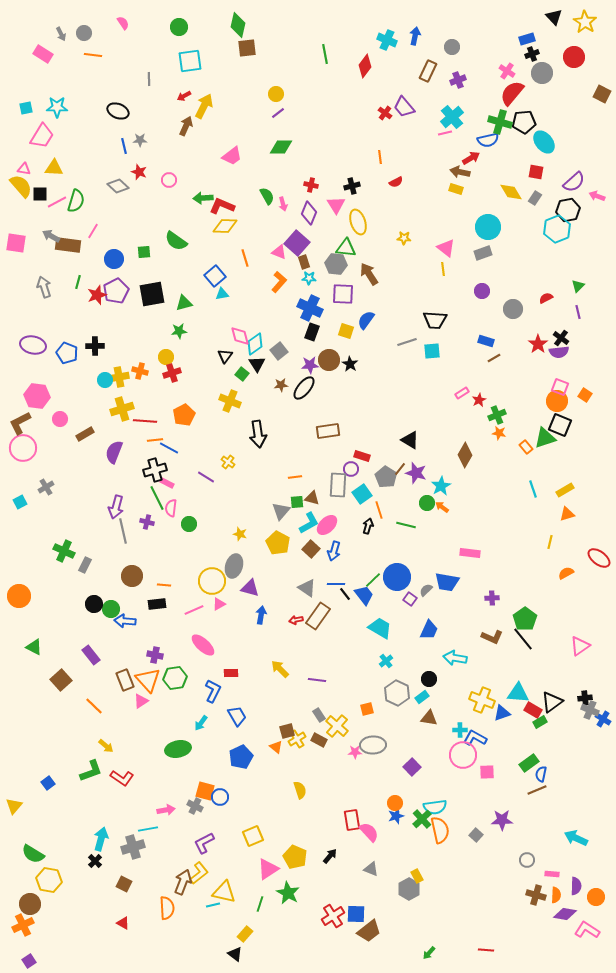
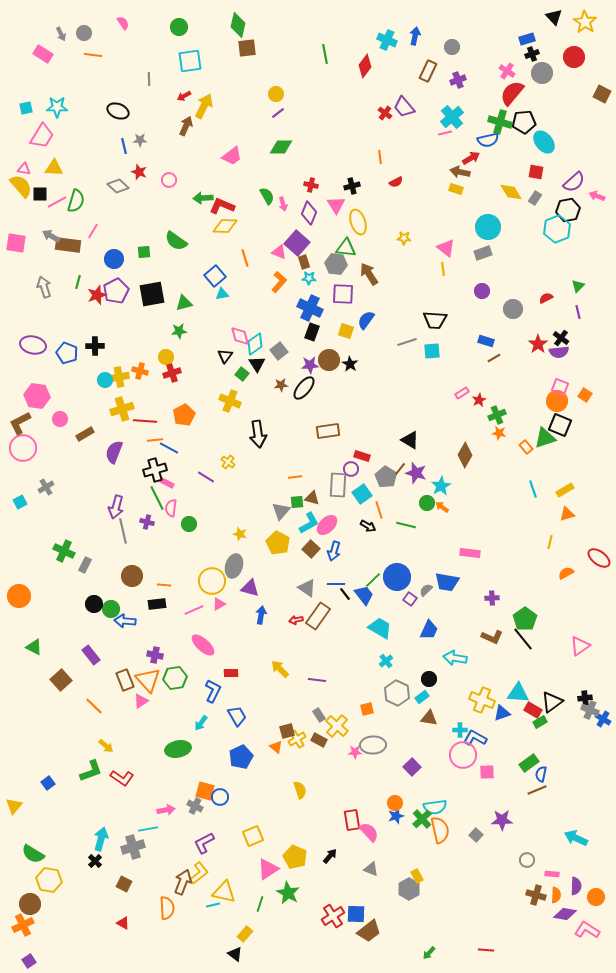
black arrow at (368, 526): rotated 105 degrees clockwise
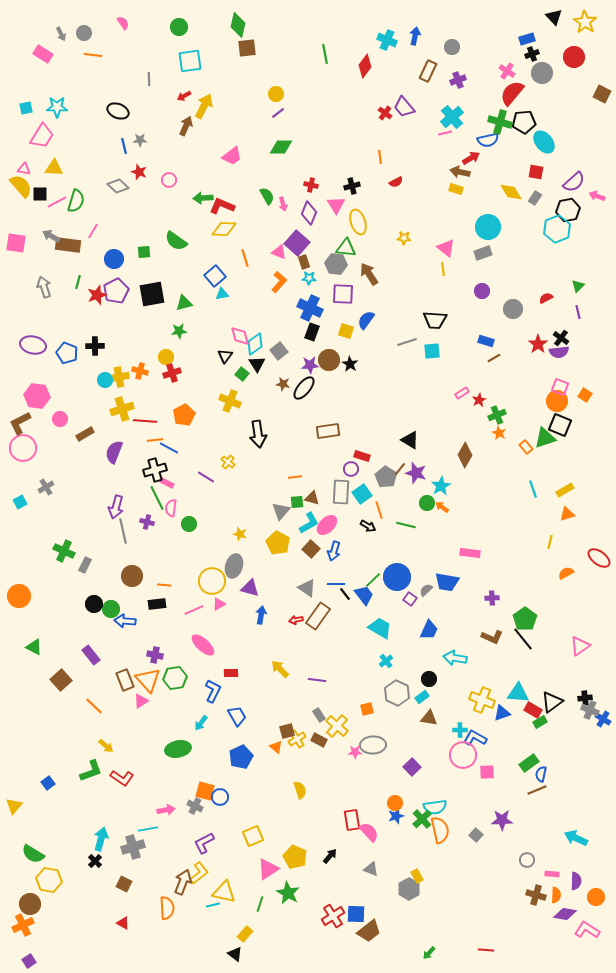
yellow diamond at (225, 226): moved 1 px left, 3 px down
brown star at (281, 385): moved 2 px right, 1 px up; rotated 16 degrees clockwise
orange star at (499, 433): rotated 16 degrees clockwise
gray rectangle at (338, 485): moved 3 px right, 7 px down
purple semicircle at (576, 886): moved 5 px up
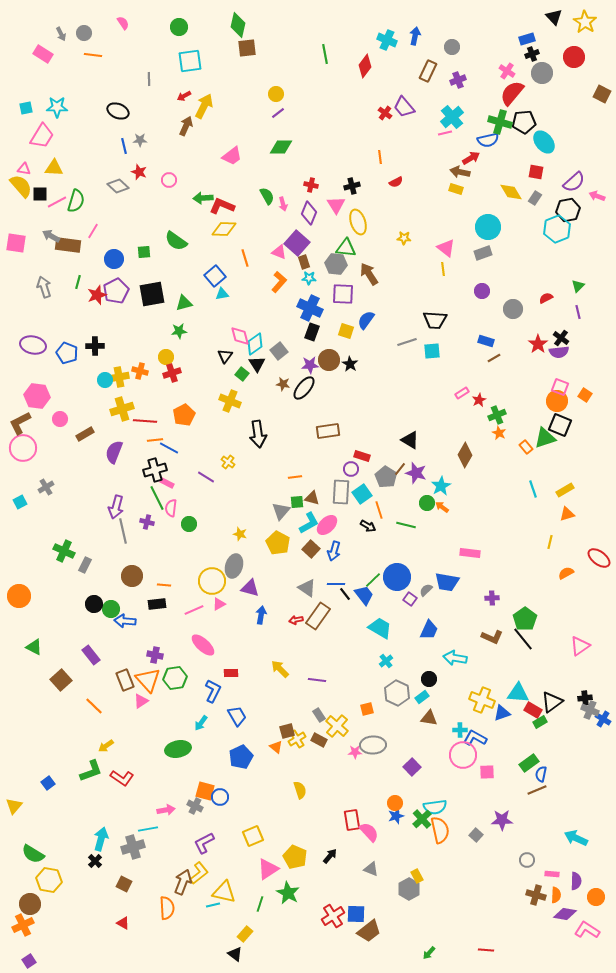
yellow arrow at (106, 746): rotated 105 degrees clockwise
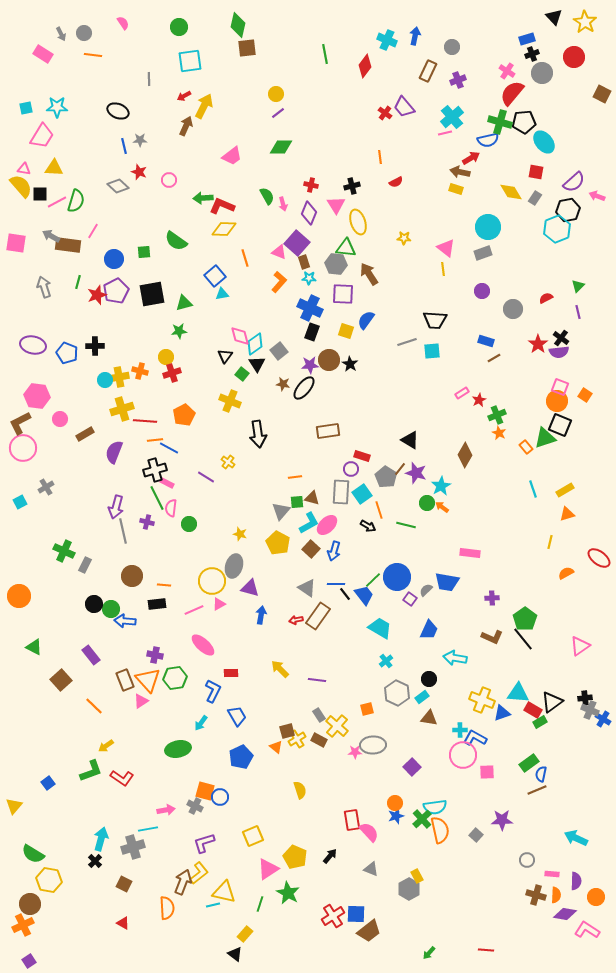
purple L-shape at (204, 843): rotated 10 degrees clockwise
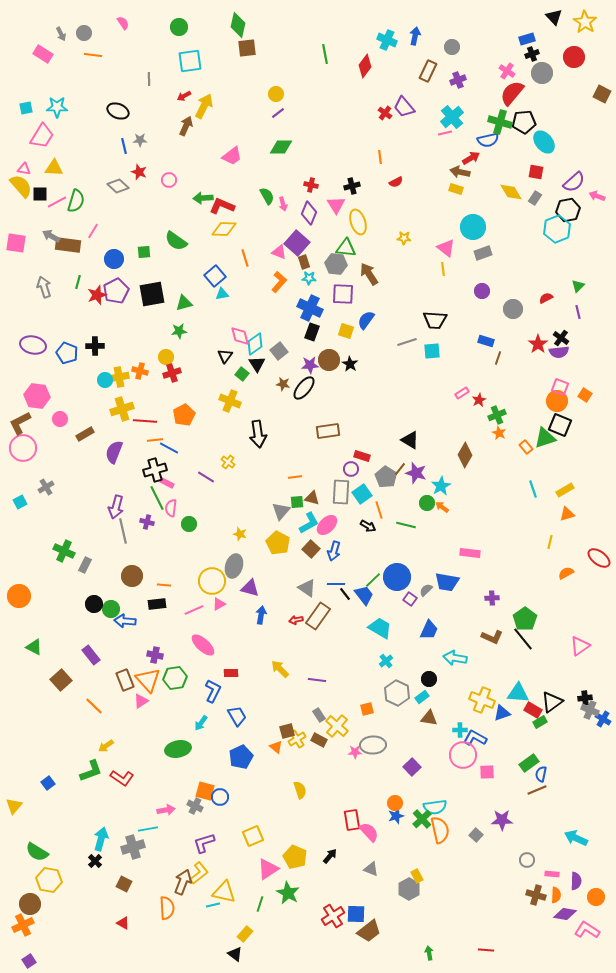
cyan circle at (488, 227): moved 15 px left
brown line at (494, 358): moved 4 px right; rotated 40 degrees counterclockwise
green semicircle at (33, 854): moved 4 px right, 2 px up
green arrow at (429, 953): rotated 128 degrees clockwise
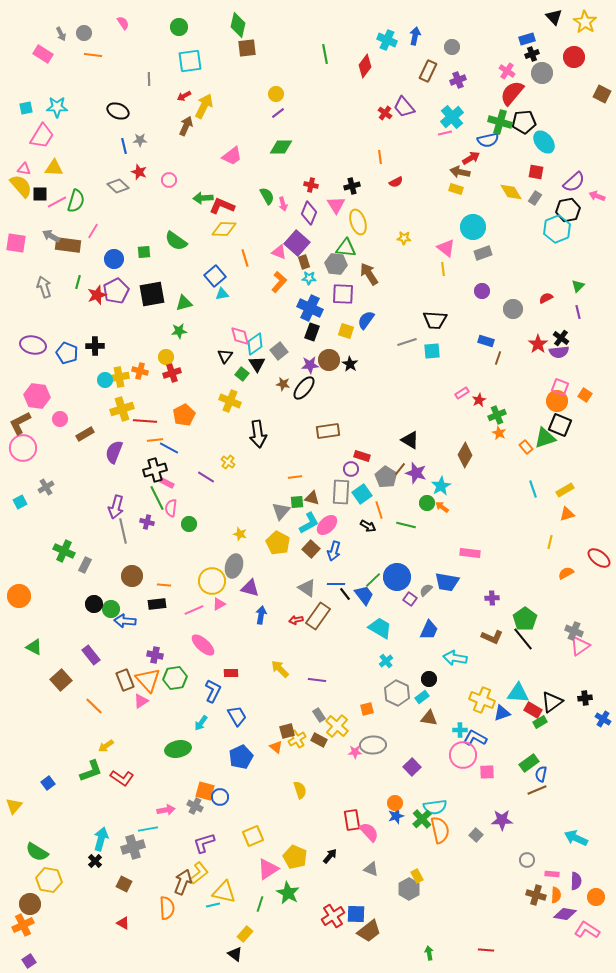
gray cross at (590, 710): moved 16 px left, 79 px up
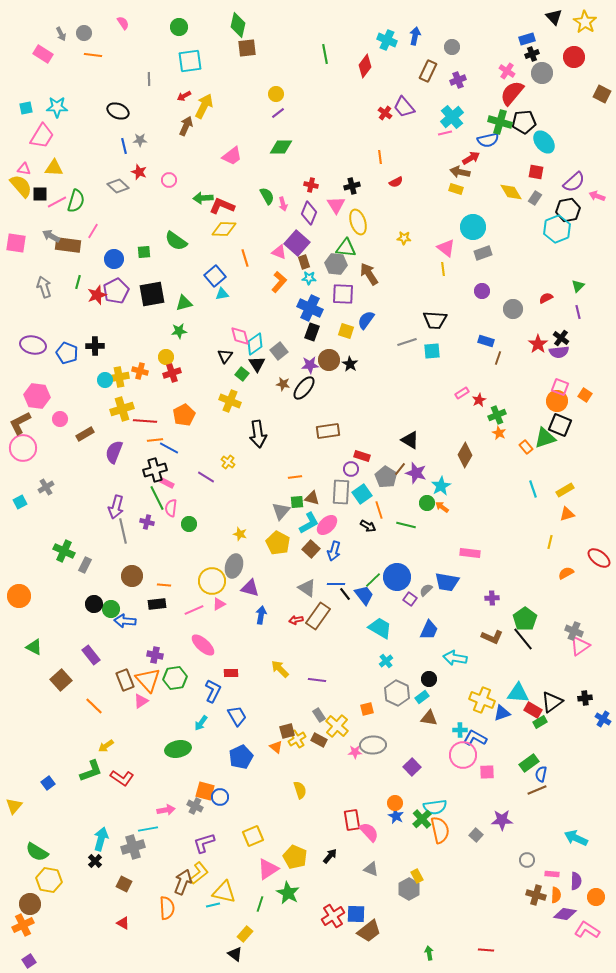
blue star at (396, 816): rotated 28 degrees counterclockwise
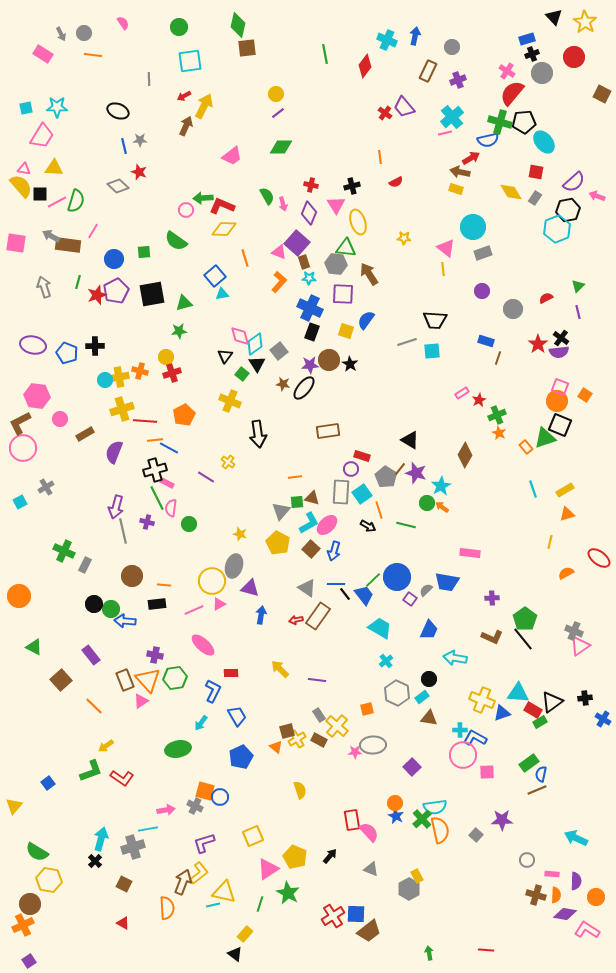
pink circle at (169, 180): moved 17 px right, 30 px down
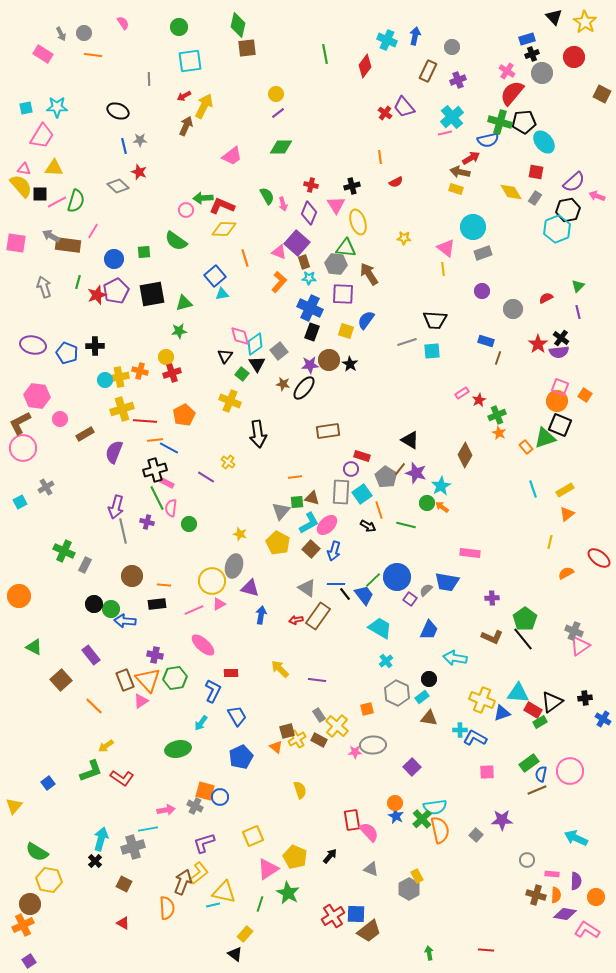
orange triangle at (567, 514): rotated 21 degrees counterclockwise
pink circle at (463, 755): moved 107 px right, 16 px down
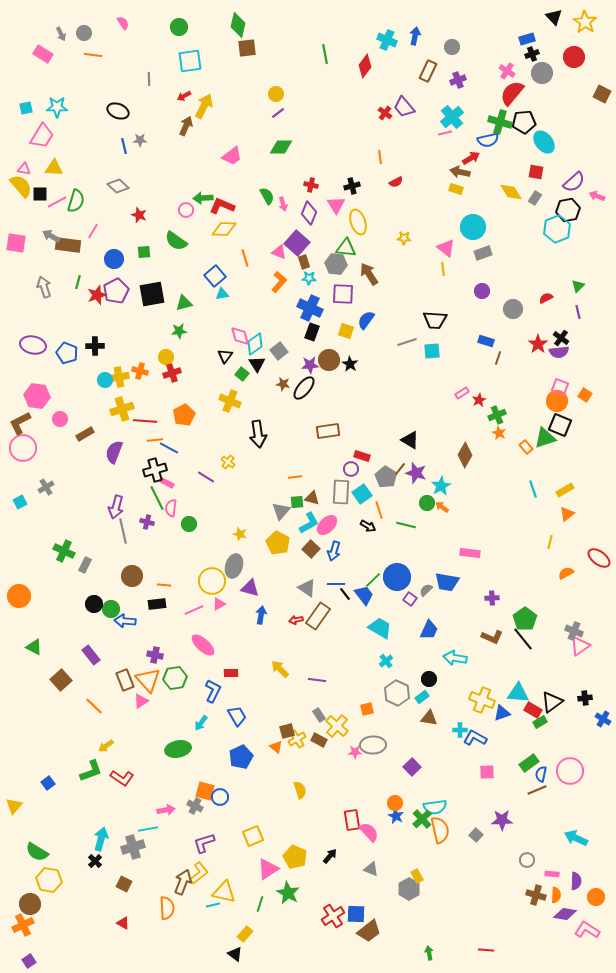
red star at (139, 172): moved 43 px down
